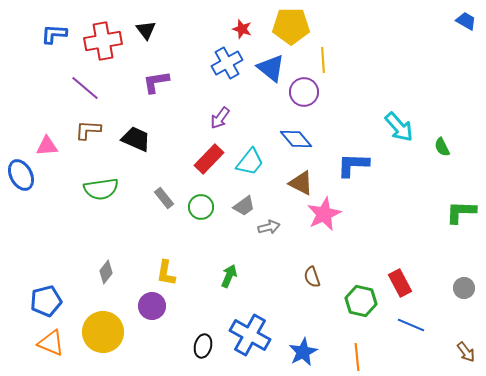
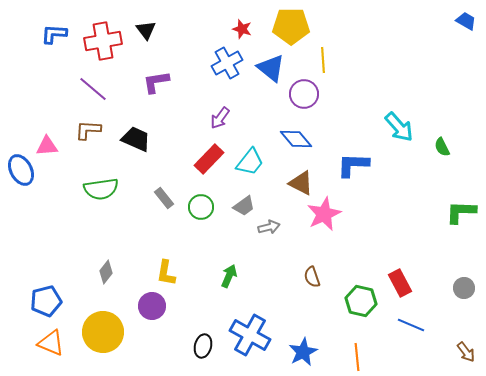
purple line at (85, 88): moved 8 px right, 1 px down
purple circle at (304, 92): moved 2 px down
blue ellipse at (21, 175): moved 5 px up
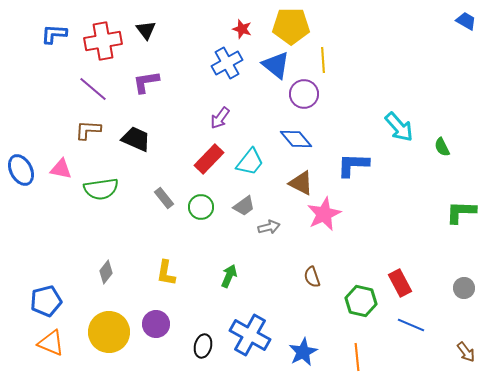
blue triangle at (271, 68): moved 5 px right, 3 px up
purple L-shape at (156, 82): moved 10 px left
pink triangle at (47, 146): moved 14 px right, 23 px down; rotated 15 degrees clockwise
purple circle at (152, 306): moved 4 px right, 18 px down
yellow circle at (103, 332): moved 6 px right
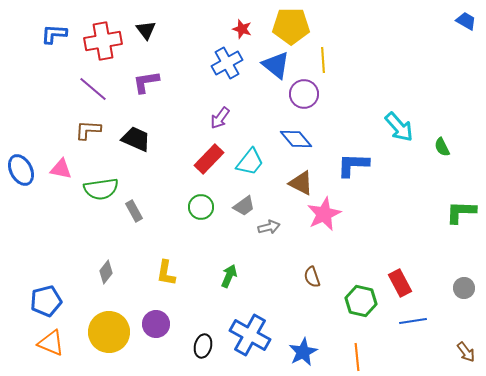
gray rectangle at (164, 198): moved 30 px left, 13 px down; rotated 10 degrees clockwise
blue line at (411, 325): moved 2 px right, 4 px up; rotated 32 degrees counterclockwise
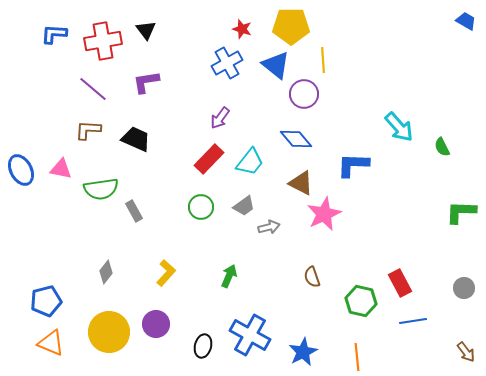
yellow L-shape at (166, 273): rotated 148 degrees counterclockwise
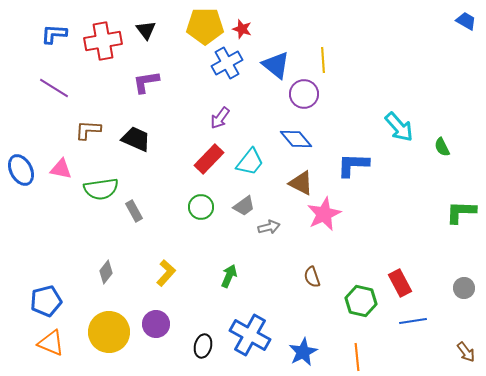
yellow pentagon at (291, 26): moved 86 px left
purple line at (93, 89): moved 39 px left, 1 px up; rotated 8 degrees counterclockwise
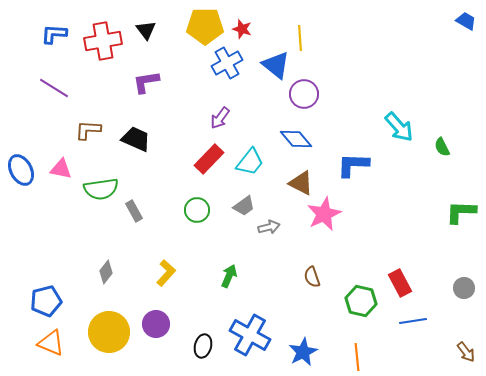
yellow line at (323, 60): moved 23 px left, 22 px up
green circle at (201, 207): moved 4 px left, 3 px down
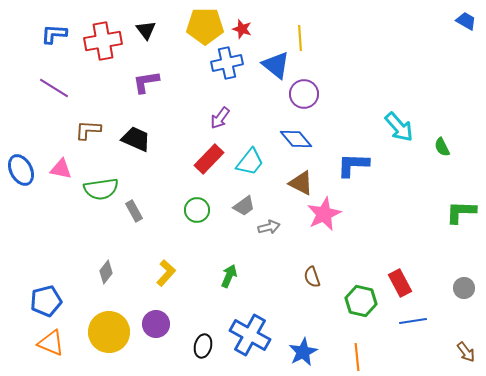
blue cross at (227, 63): rotated 16 degrees clockwise
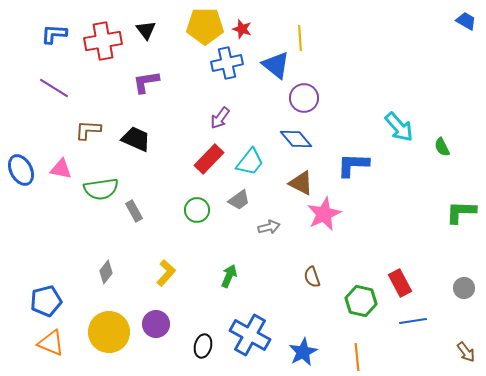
purple circle at (304, 94): moved 4 px down
gray trapezoid at (244, 206): moved 5 px left, 6 px up
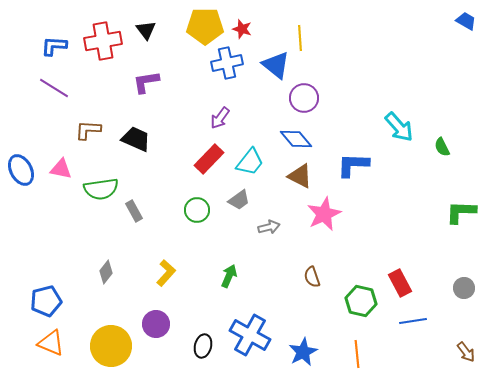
blue L-shape at (54, 34): moved 12 px down
brown triangle at (301, 183): moved 1 px left, 7 px up
yellow circle at (109, 332): moved 2 px right, 14 px down
orange line at (357, 357): moved 3 px up
